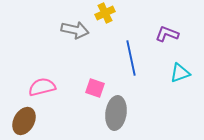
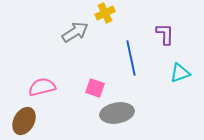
gray arrow: moved 2 px down; rotated 44 degrees counterclockwise
purple L-shape: moved 2 px left; rotated 70 degrees clockwise
gray ellipse: moved 1 px right; rotated 72 degrees clockwise
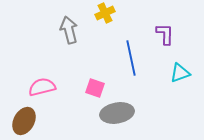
gray arrow: moved 6 px left, 2 px up; rotated 72 degrees counterclockwise
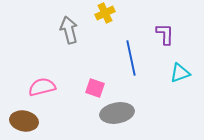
brown ellipse: rotated 72 degrees clockwise
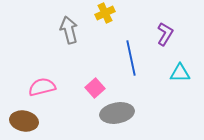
purple L-shape: rotated 30 degrees clockwise
cyan triangle: rotated 20 degrees clockwise
pink square: rotated 30 degrees clockwise
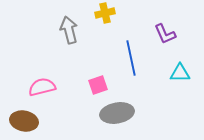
yellow cross: rotated 12 degrees clockwise
purple L-shape: rotated 125 degrees clockwise
pink square: moved 3 px right, 3 px up; rotated 24 degrees clockwise
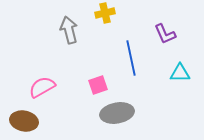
pink semicircle: rotated 16 degrees counterclockwise
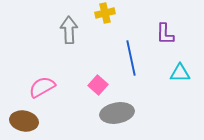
gray arrow: rotated 12 degrees clockwise
purple L-shape: rotated 25 degrees clockwise
pink square: rotated 30 degrees counterclockwise
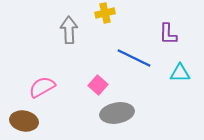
purple L-shape: moved 3 px right
blue line: moved 3 px right; rotated 52 degrees counterclockwise
